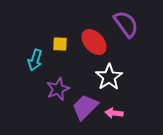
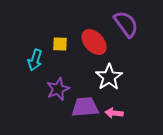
purple trapezoid: rotated 40 degrees clockwise
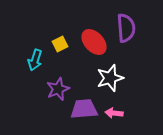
purple semicircle: moved 4 px down; rotated 32 degrees clockwise
yellow square: rotated 28 degrees counterclockwise
white star: moved 1 px right, 1 px down; rotated 16 degrees clockwise
purple trapezoid: moved 1 px left, 2 px down
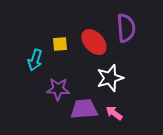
yellow square: rotated 21 degrees clockwise
purple star: rotated 25 degrees clockwise
pink arrow: rotated 30 degrees clockwise
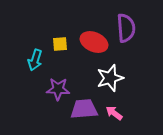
red ellipse: rotated 24 degrees counterclockwise
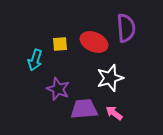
purple star: rotated 20 degrees clockwise
